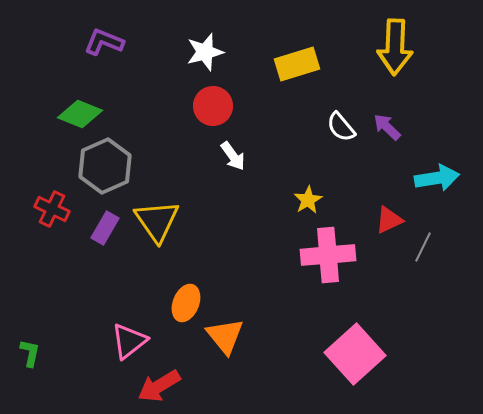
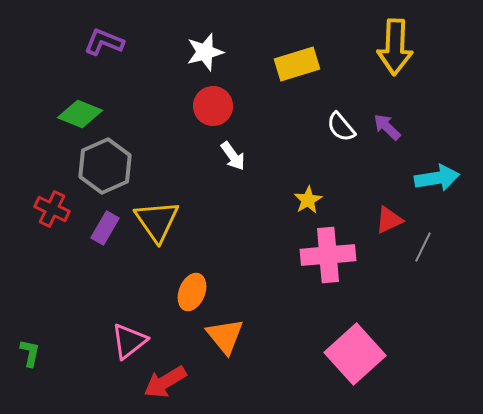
orange ellipse: moved 6 px right, 11 px up
red arrow: moved 6 px right, 4 px up
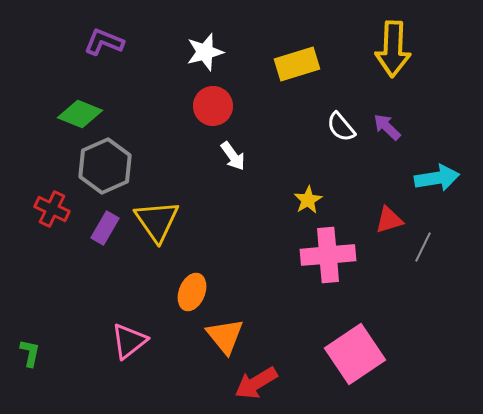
yellow arrow: moved 2 px left, 2 px down
red triangle: rotated 8 degrees clockwise
pink square: rotated 8 degrees clockwise
red arrow: moved 91 px right, 1 px down
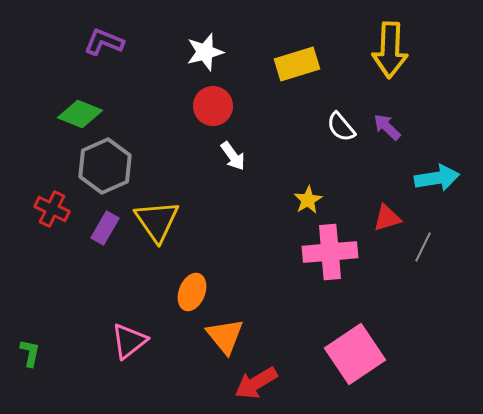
yellow arrow: moved 3 px left, 1 px down
red triangle: moved 2 px left, 2 px up
pink cross: moved 2 px right, 3 px up
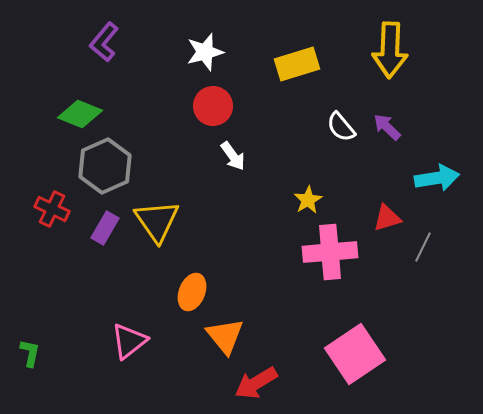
purple L-shape: rotated 72 degrees counterclockwise
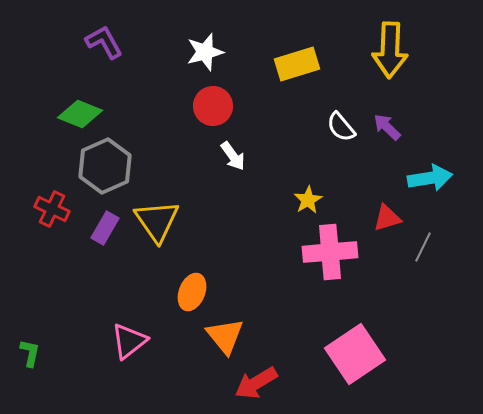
purple L-shape: rotated 111 degrees clockwise
cyan arrow: moved 7 px left
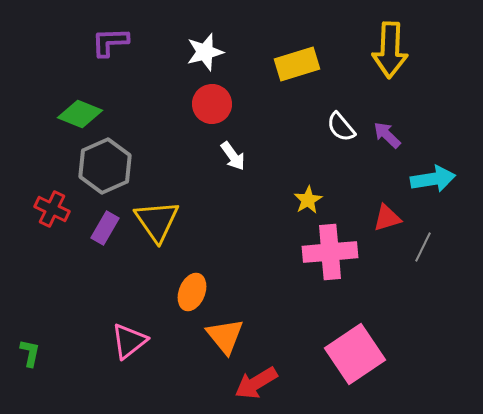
purple L-shape: moved 6 px right; rotated 63 degrees counterclockwise
red circle: moved 1 px left, 2 px up
purple arrow: moved 8 px down
cyan arrow: moved 3 px right, 1 px down
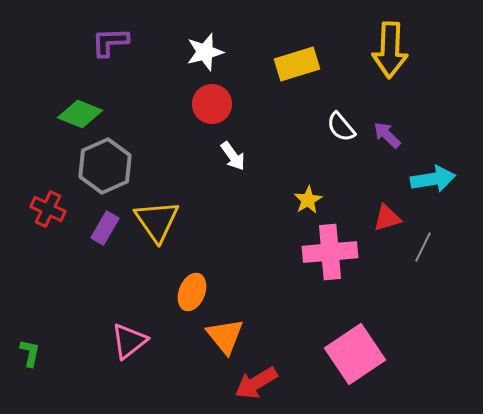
red cross: moved 4 px left
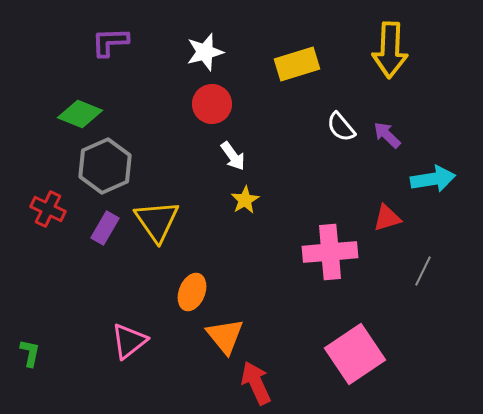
yellow star: moved 63 px left
gray line: moved 24 px down
red arrow: rotated 96 degrees clockwise
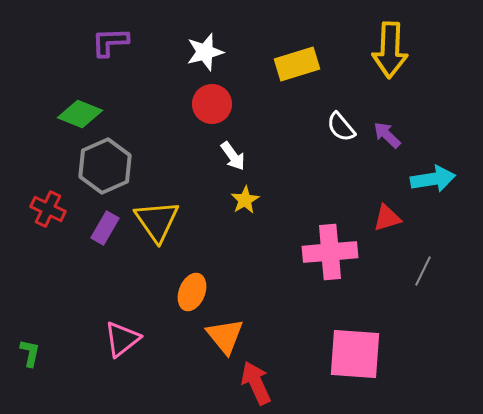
pink triangle: moved 7 px left, 2 px up
pink square: rotated 38 degrees clockwise
